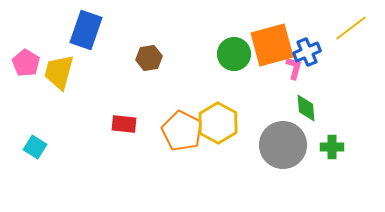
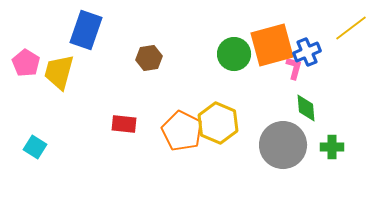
yellow hexagon: rotated 6 degrees counterclockwise
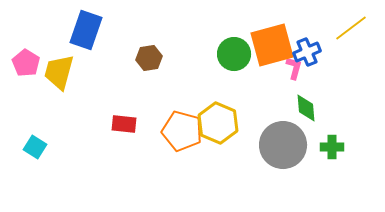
orange pentagon: rotated 12 degrees counterclockwise
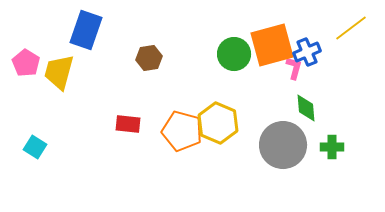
red rectangle: moved 4 px right
